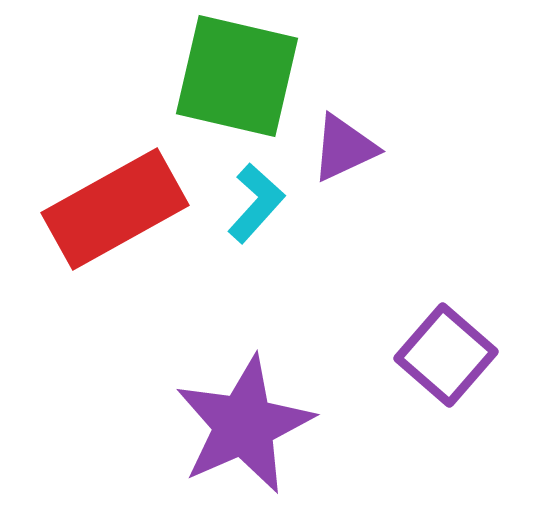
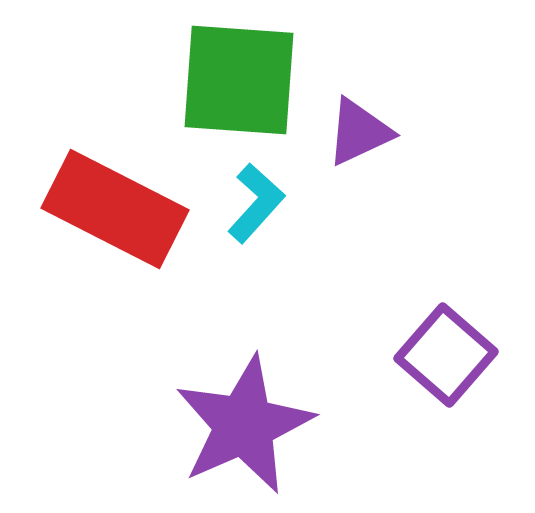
green square: moved 2 px right, 4 px down; rotated 9 degrees counterclockwise
purple triangle: moved 15 px right, 16 px up
red rectangle: rotated 56 degrees clockwise
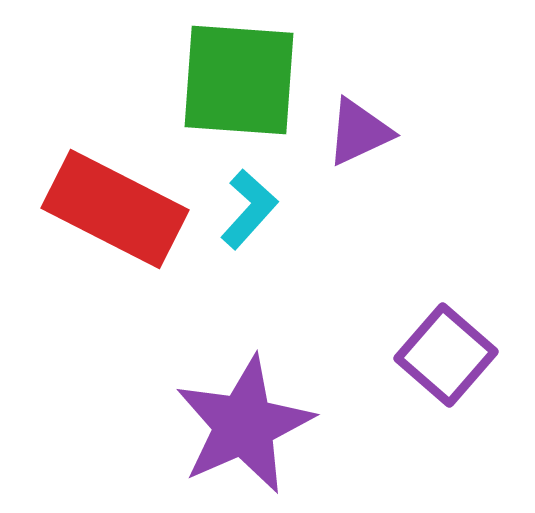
cyan L-shape: moved 7 px left, 6 px down
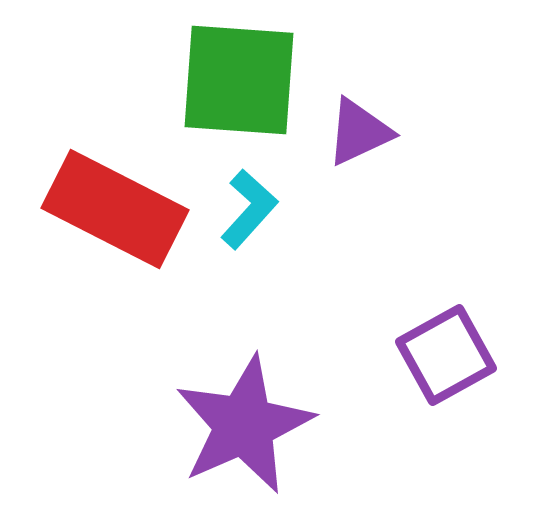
purple square: rotated 20 degrees clockwise
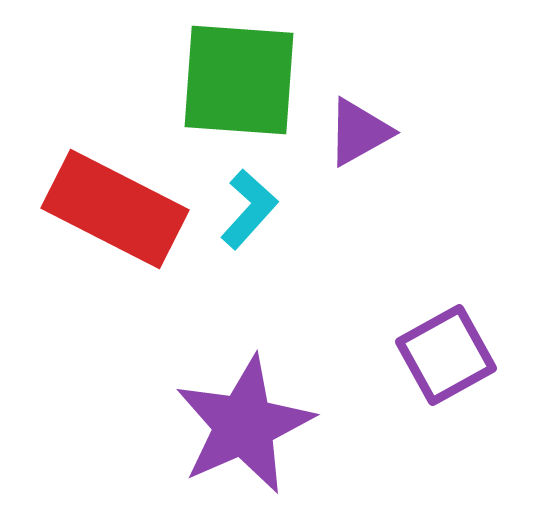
purple triangle: rotated 4 degrees counterclockwise
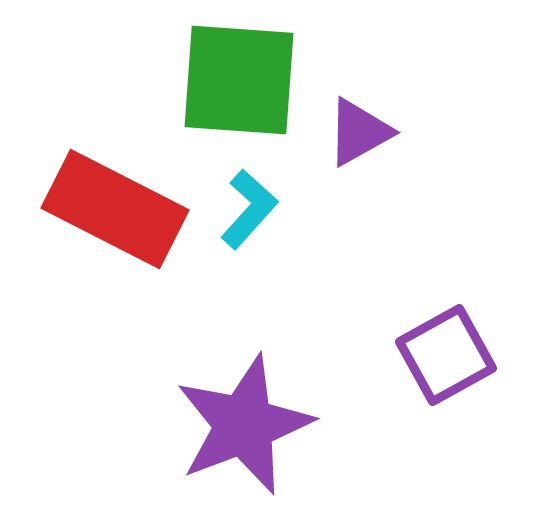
purple star: rotated 3 degrees clockwise
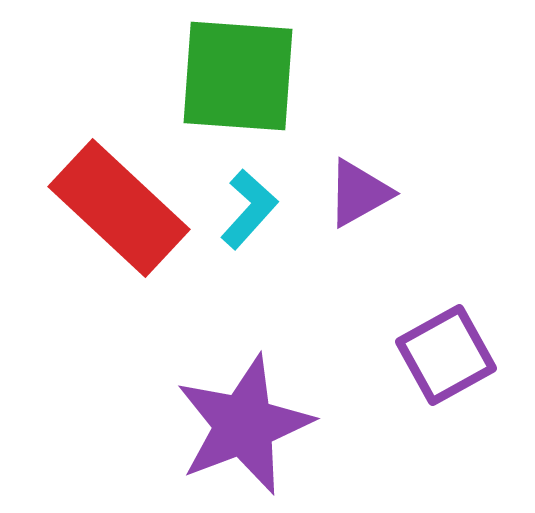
green square: moved 1 px left, 4 px up
purple triangle: moved 61 px down
red rectangle: moved 4 px right, 1 px up; rotated 16 degrees clockwise
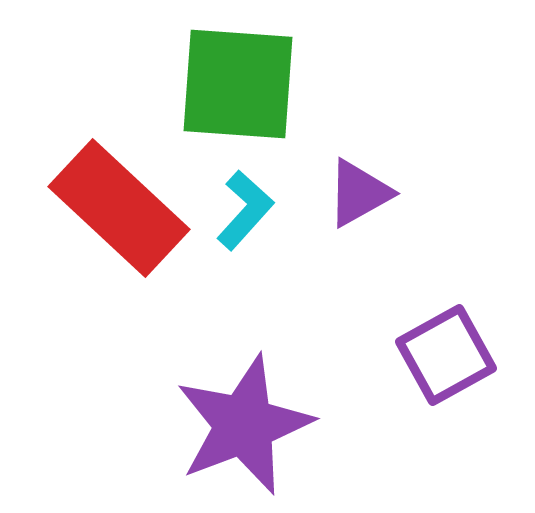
green square: moved 8 px down
cyan L-shape: moved 4 px left, 1 px down
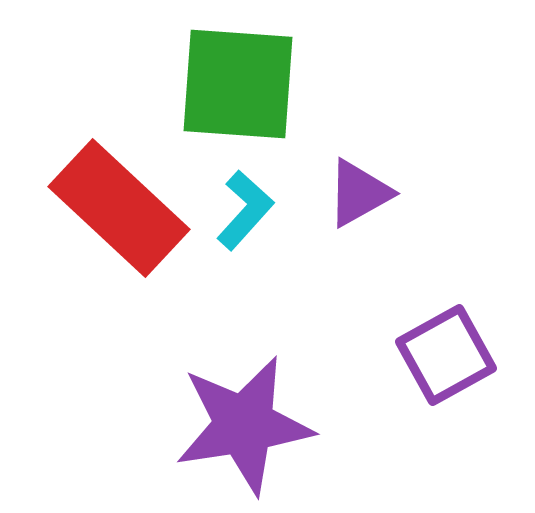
purple star: rotated 12 degrees clockwise
